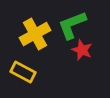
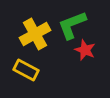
red star: moved 3 px right
yellow rectangle: moved 3 px right, 2 px up
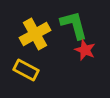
green L-shape: moved 2 px right; rotated 96 degrees clockwise
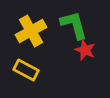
yellow cross: moved 4 px left, 3 px up
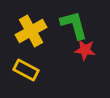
red star: rotated 15 degrees counterclockwise
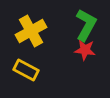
green L-shape: moved 12 px right; rotated 44 degrees clockwise
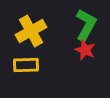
red star: rotated 15 degrees clockwise
yellow rectangle: moved 5 px up; rotated 30 degrees counterclockwise
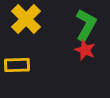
yellow cross: moved 5 px left, 12 px up; rotated 16 degrees counterclockwise
yellow rectangle: moved 9 px left
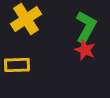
yellow cross: rotated 12 degrees clockwise
green L-shape: moved 2 px down
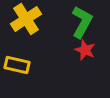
green L-shape: moved 4 px left, 5 px up
yellow rectangle: rotated 15 degrees clockwise
